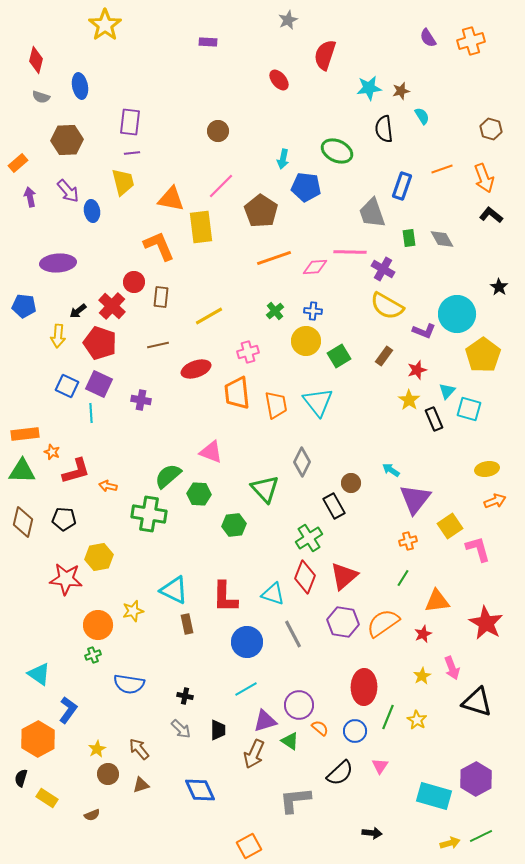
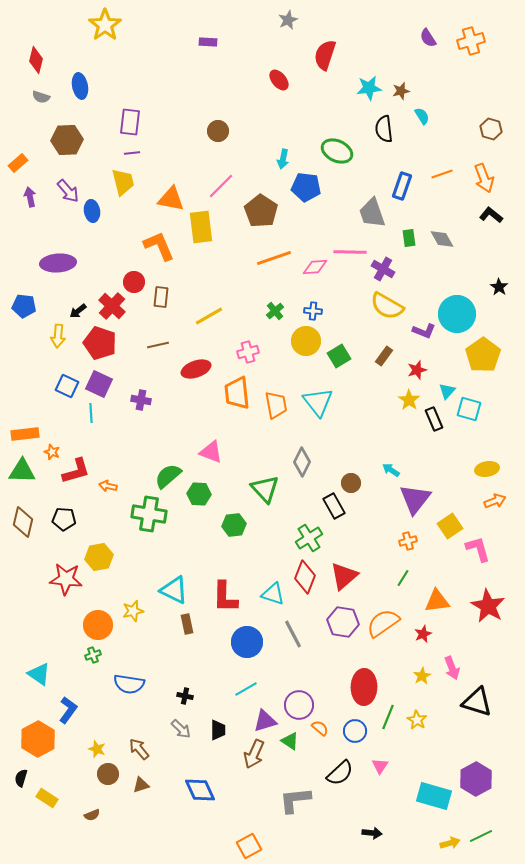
orange line at (442, 169): moved 5 px down
red star at (486, 623): moved 2 px right, 17 px up
yellow star at (97, 749): rotated 24 degrees counterclockwise
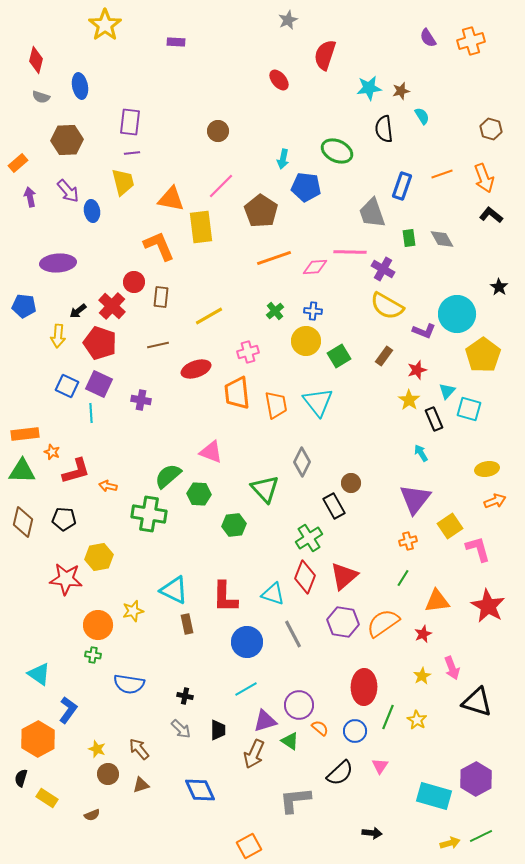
purple rectangle at (208, 42): moved 32 px left
cyan arrow at (391, 470): moved 30 px right, 17 px up; rotated 24 degrees clockwise
green cross at (93, 655): rotated 28 degrees clockwise
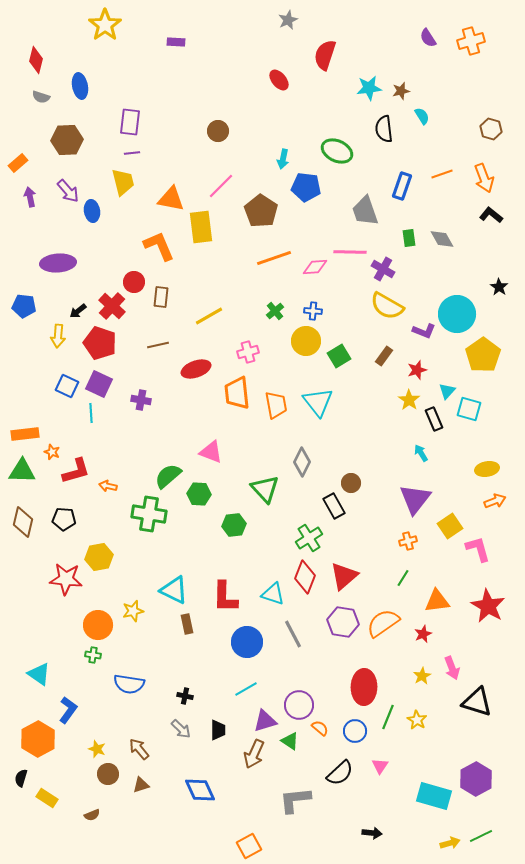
gray trapezoid at (372, 213): moved 7 px left, 2 px up
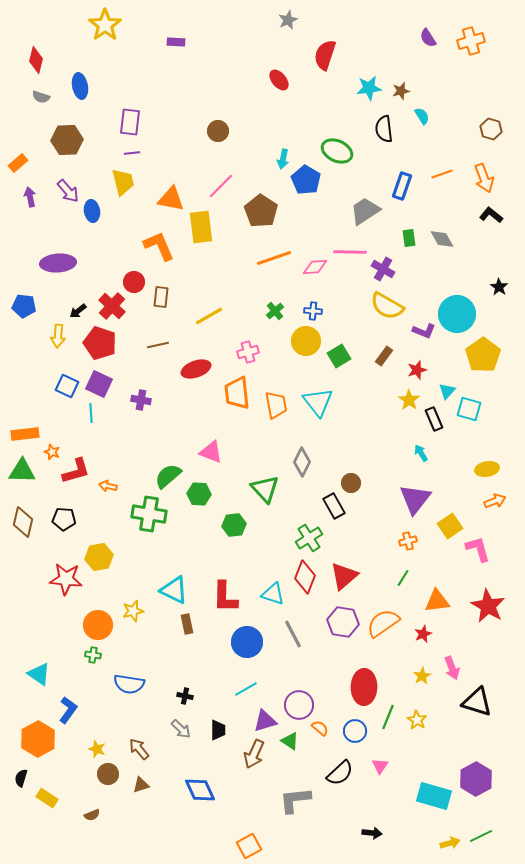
blue pentagon at (306, 187): moved 7 px up; rotated 24 degrees clockwise
gray trapezoid at (365, 211): rotated 76 degrees clockwise
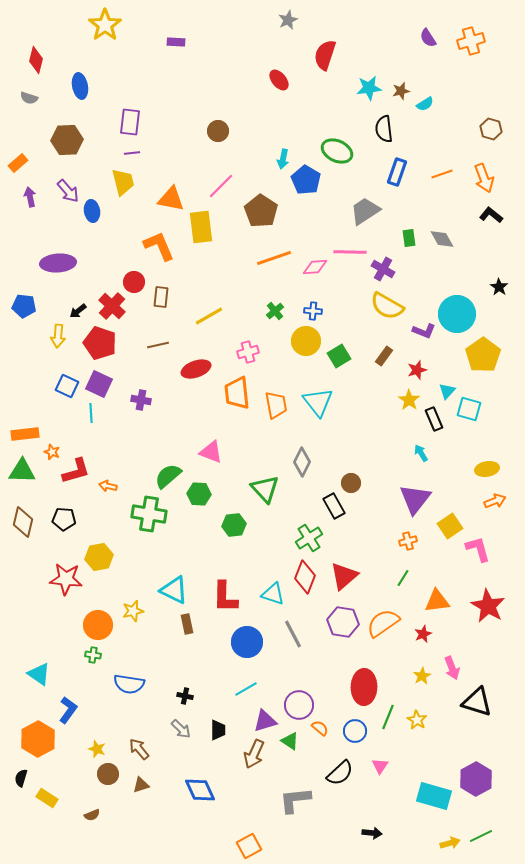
gray semicircle at (41, 97): moved 12 px left, 1 px down
cyan semicircle at (422, 116): moved 3 px right, 12 px up; rotated 90 degrees clockwise
blue rectangle at (402, 186): moved 5 px left, 14 px up
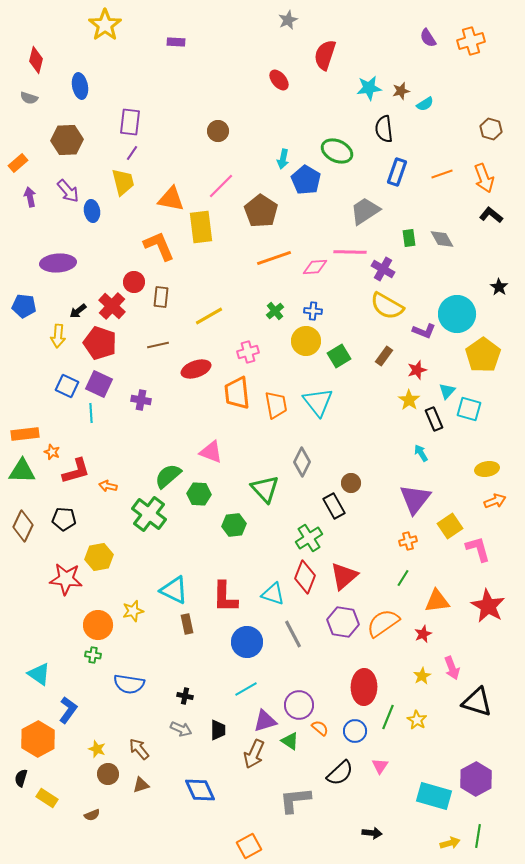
purple line at (132, 153): rotated 49 degrees counterclockwise
green cross at (149, 514): rotated 28 degrees clockwise
brown diamond at (23, 522): moved 4 px down; rotated 12 degrees clockwise
gray arrow at (181, 729): rotated 20 degrees counterclockwise
green line at (481, 836): moved 3 px left; rotated 55 degrees counterclockwise
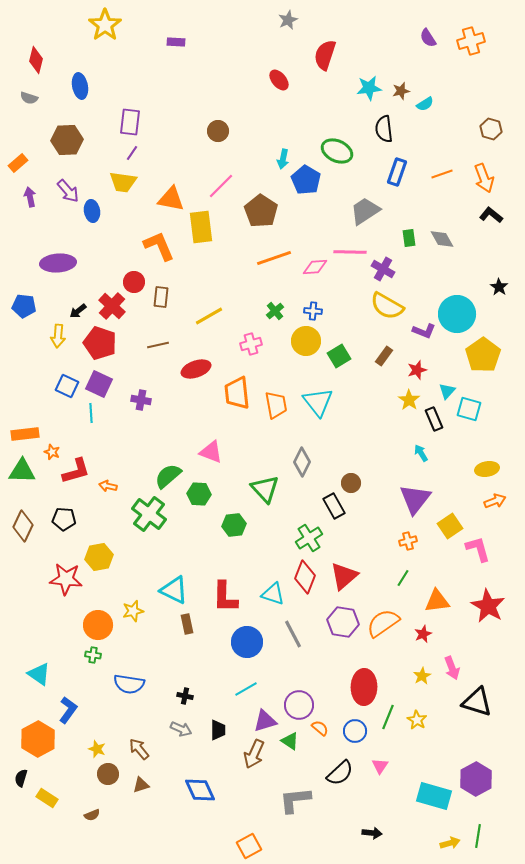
yellow trapezoid at (123, 182): rotated 112 degrees clockwise
pink cross at (248, 352): moved 3 px right, 8 px up
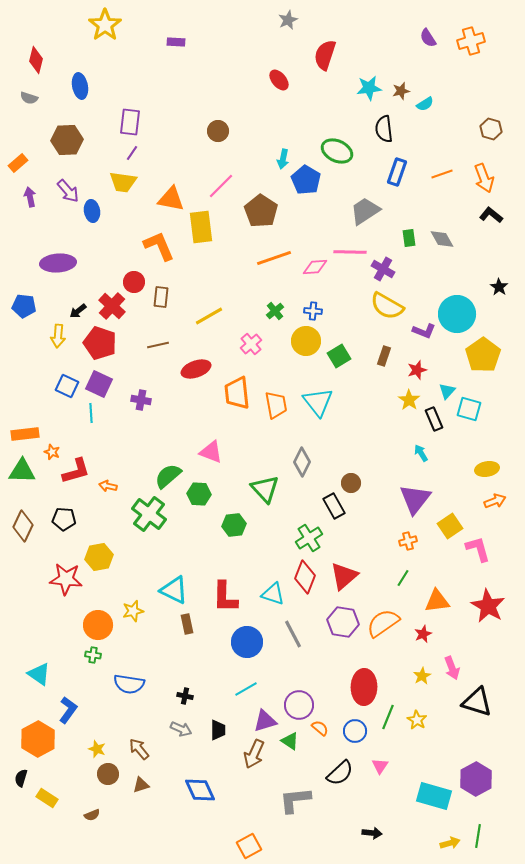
pink cross at (251, 344): rotated 25 degrees counterclockwise
brown rectangle at (384, 356): rotated 18 degrees counterclockwise
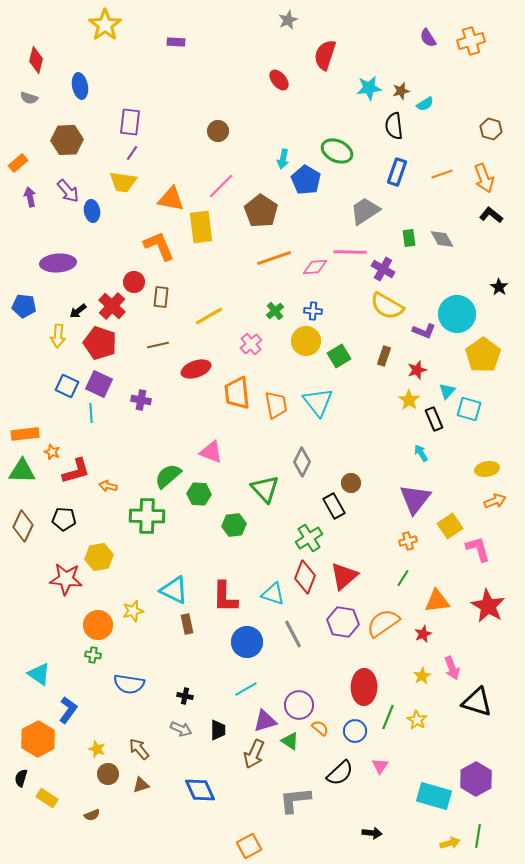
black semicircle at (384, 129): moved 10 px right, 3 px up
green cross at (149, 514): moved 2 px left, 2 px down; rotated 36 degrees counterclockwise
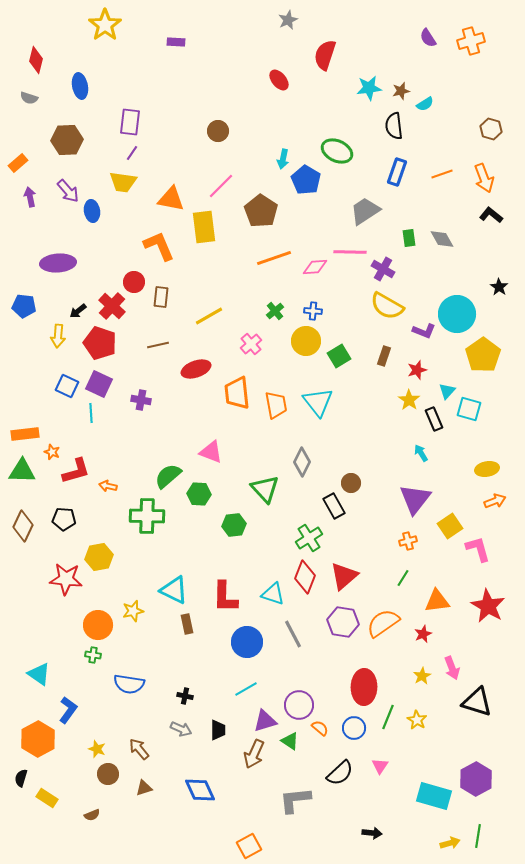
yellow rectangle at (201, 227): moved 3 px right
blue circle at (355, 731): moved 1 px left, 3 px up
brown triangle at (141, 785): moved 3 px right, 3 px down
